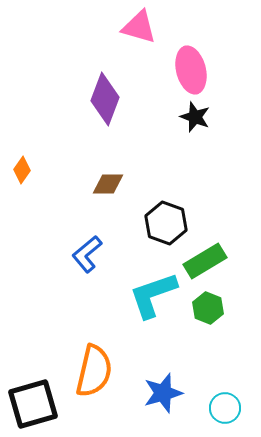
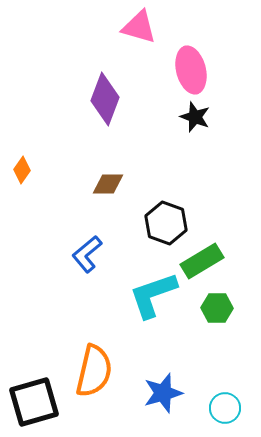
green rectangle: moved 3 px left
green hexagon: moved 9 px right; rotated 20 degrees counterclockwise
black square: moved 1 px right, 2 px up
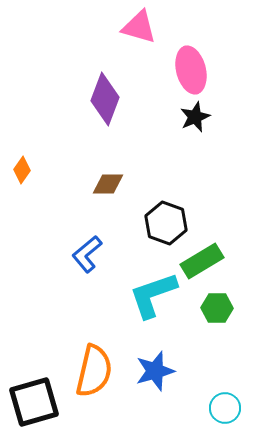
black star: rotated 28 degrees clockwise
blue star: moved 8 px left, 22 px up
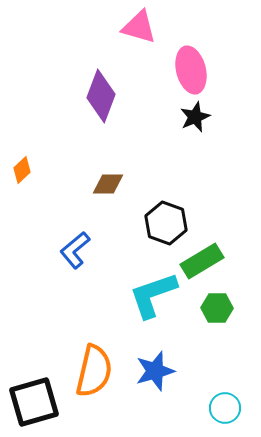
purple diamond: moved 4 px left, 3 px up
orange diamond: rotated 12 degrees clockwise
blue L-shape: moved 12 px left, 4 px up
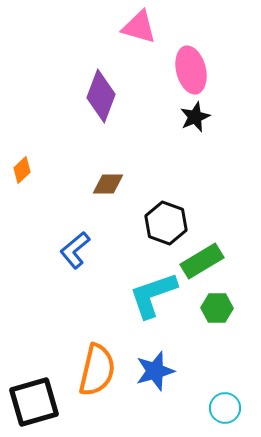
orange semicircle: moved 3 px right, 1 px up
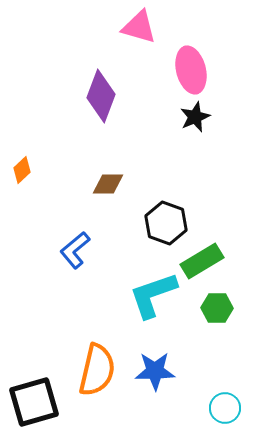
blue star: rotated 15 degrees clockwise
